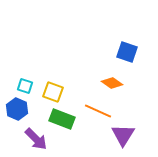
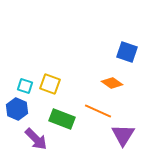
yellow square: moved 3 px left, 8 px up
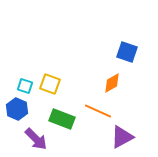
orange diamond: rotated 65 degrees counterclockwise
purple triangle: moved 1 px left, 2 px down; rotated 30 degrees clockwise
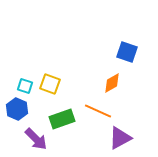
green rectangle: rotated 40 degrees counterclockwise
purple triangle: moved 2 px left, 1 px down
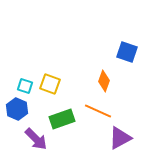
orange diamond: moved 8 px left, 2 px up; rotated 40 degrees counterclockwise
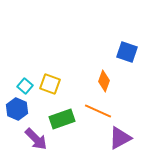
cyan square: rotated 21 degrees clockwise
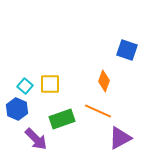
blue square: moved 2 px up
yellow square: rotated 20 degrees counterclockwise
